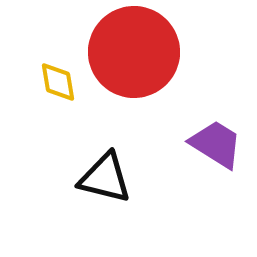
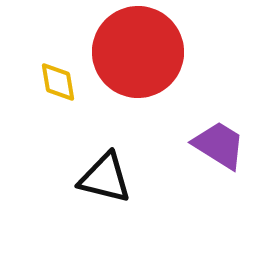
red circle: moved 4 px right
purple trapezoid: moved 3 px right, 1 px down
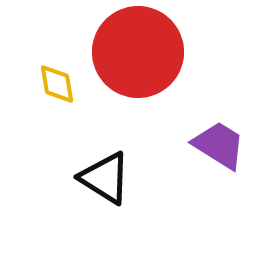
yellow diamond: moved 1 px left, 2 px down
black triangle: rotated 18 degrees clockwise
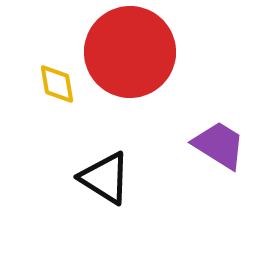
red circle: moved 8 px left
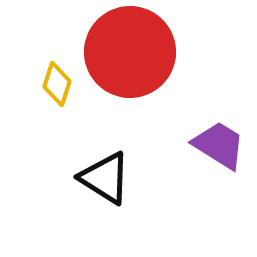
yellow diamond: rotated 27 degrees clockwise
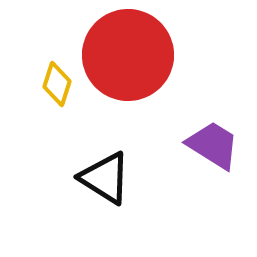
red circle: moved 2 px left, 3 px down
purple trapezoid: moved 6 px left
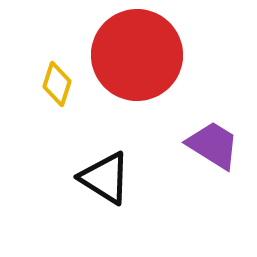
red circle: moved 9 px right
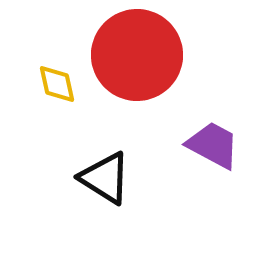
yellow diamond: rotated 30 degrees counterclockwise
purple trapezoid: rotated 4 degrees counterclockwise
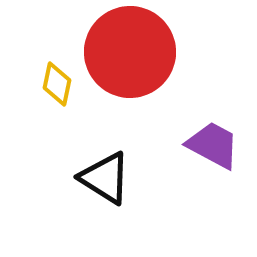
red circle: moved 7 px left, 3 px up
yellow diamond: rotated 24 degrees clockwise
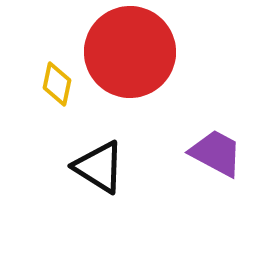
purple trapezoid: moved 3 px right, 8 px down
black triangle: moved 6 px left, 11 px up
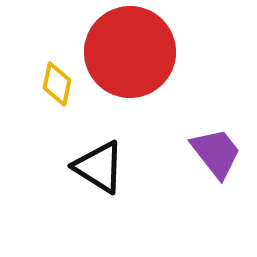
purple trapezoid: rotated 24 degrees clockwise
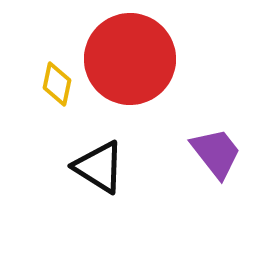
red circle: moved 7 px down
